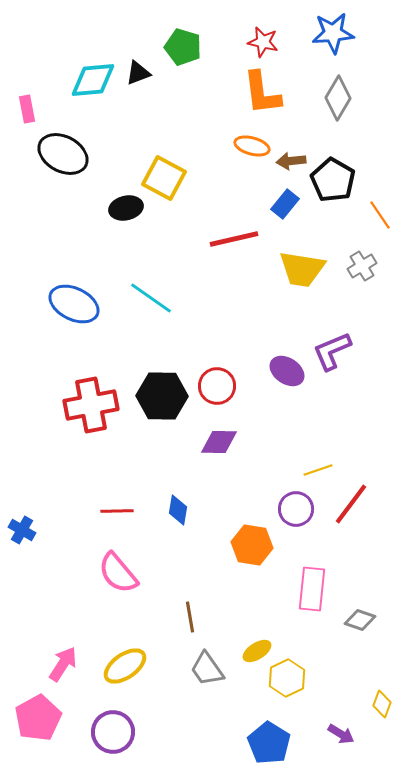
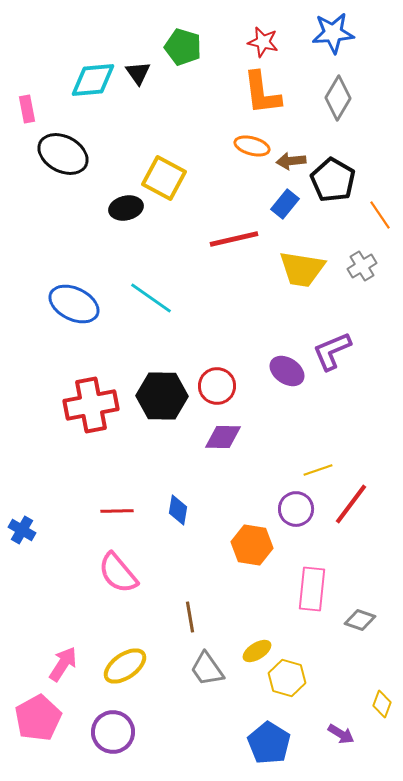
black triangle at (138, 73): rotated 44 degrees counterclockwise
purple diamond at (219, 442): moved 4 px right, 5 px up
yellow hexagon at (287, 678): rotated 18 degrees counterclockwise
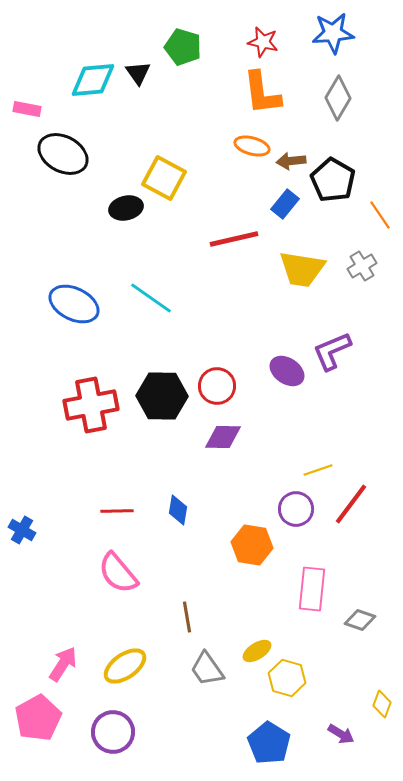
pink rectangle at (27, 109): rotated 68 degrees counterclockwise
brown line at (190, 617): moved 3 px left
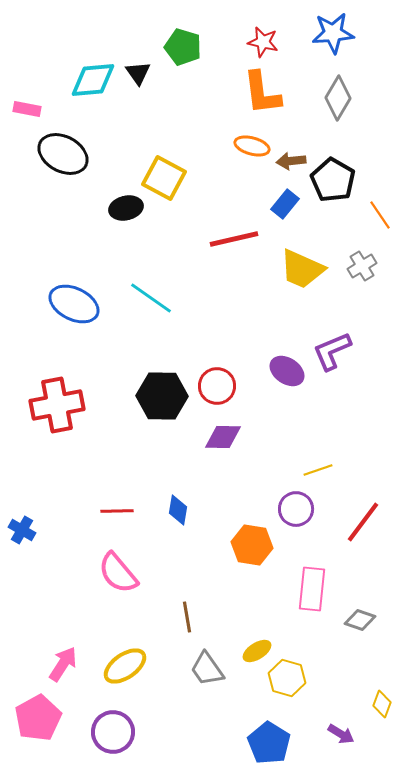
yellow trapezoid at (302, 269): rotated 15 degrees clockwise
red cross at (91, 405): moved 34 px left
red line at (351, 504): moved 12 px right, 18 px down
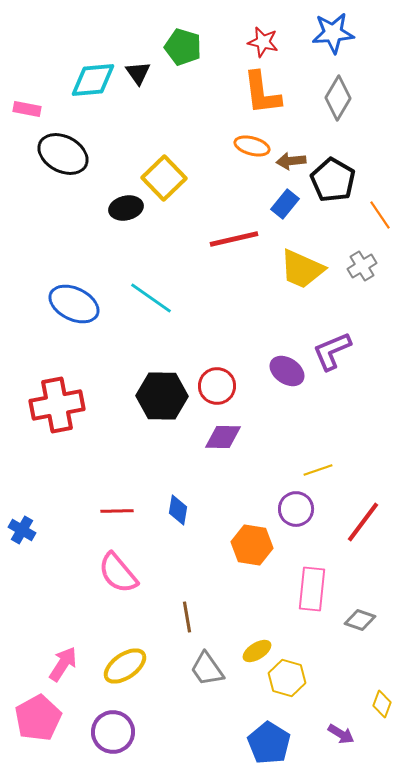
yellow square at (164, 178): rotated 18 degrees clockwise
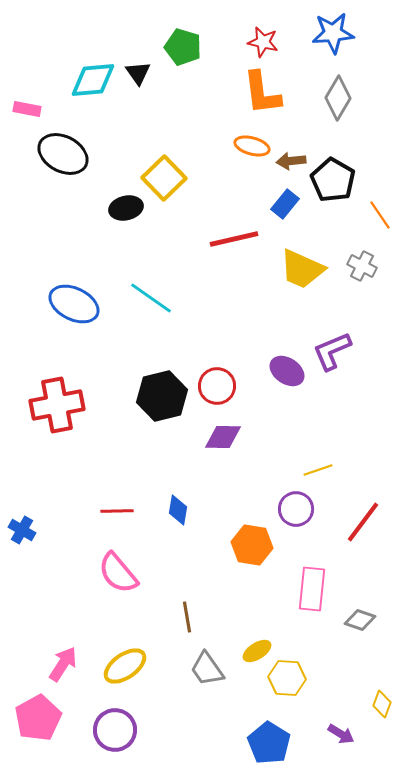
gray cross at (362, 266): rotated 32 degrees counterclockwise
black hexagon at (162, 396): rotated 15 degrees counterclockwise
yellow hexagon at (287, 678): rotated 12 degrees counterclockwise
purple circle at (113, 732): moved 2 px right, 2 px up
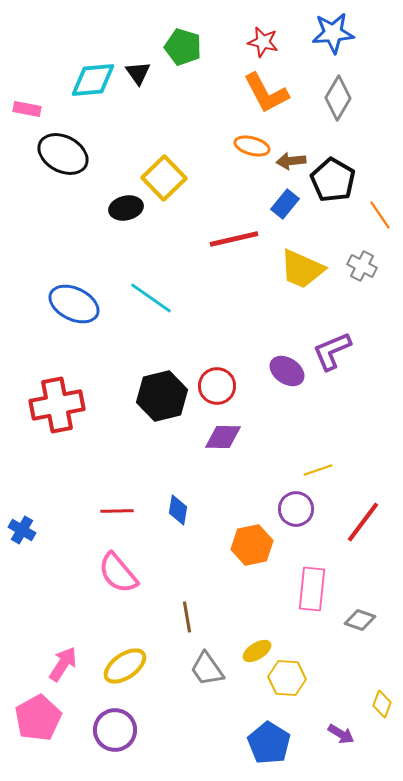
orange L-shape at (262, 93): moved 4 px right; rotated 21 degrees counterclockwise
orange hexagon at (252, 545): rotated 21 degrees counterclockwise
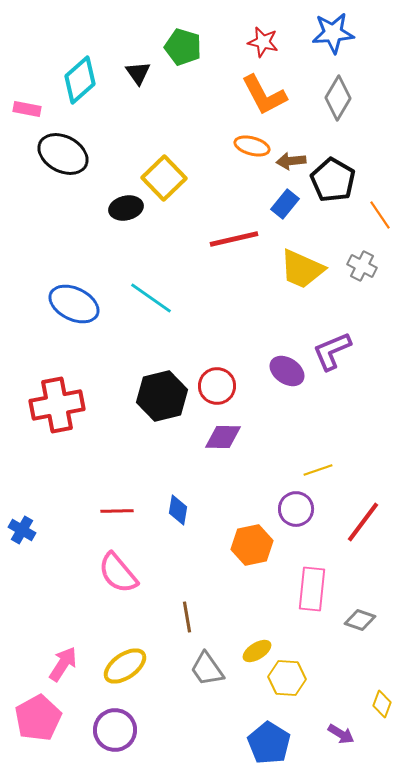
cyan diamond at (93, 80): moved 13 px left; rotated 36 degrees counterclockwise
orange L-shape at (266, 93): moved 2 px left, 2 px down
